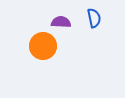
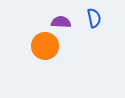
orange circle: moved 2 px right
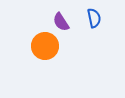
purple semicircle: rotated 126 degrees counterclockwise
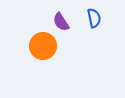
orange circle: moved 2 px left
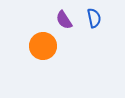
purple semicircle: moved 3 px right, 2 px up
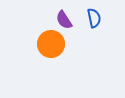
orange circle: moved 8 px right, 2 px up
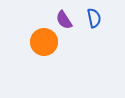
orange circle: moved 7 px left, 2 px up
